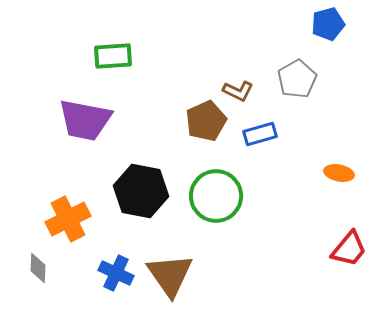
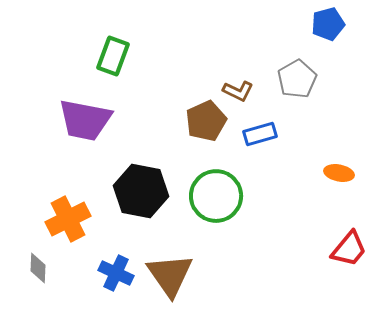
green rectangle: rotated 66 degrees counterclockwise
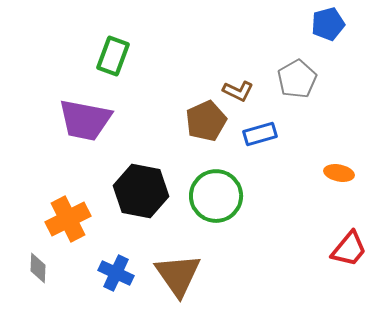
brown triangle: moved 8 px right
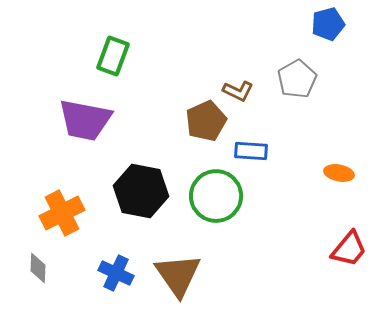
blue rectangle: moved 9 px left, 17 px down; rotated 20 degrees clockwise
orange cross: moved 6 px left, 6 px up
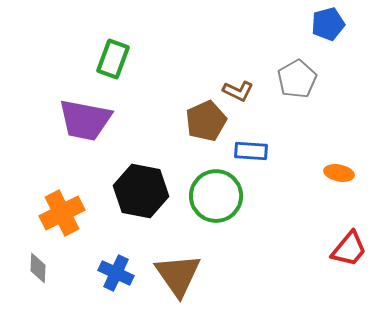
green rectangle: moved 3 px down
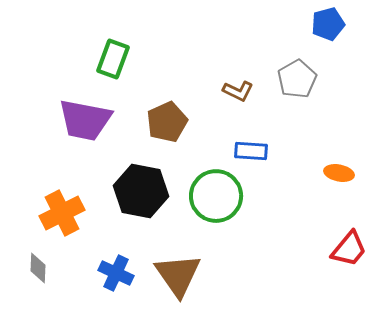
brown pentagon: moved 39 px left, 1 px down
